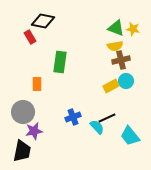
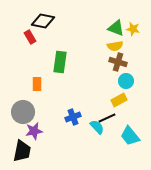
brown cross: moved 3 px left, 2 px down; rotated 30 degrees clockwise
yellow rectangle: moved 8 px right, 14 px down
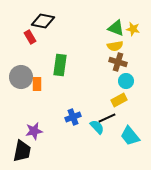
green rectangle: moved 3 px down
gray circle: moved 2 px left, 35 px up
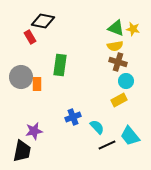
black line: moved 27 px down
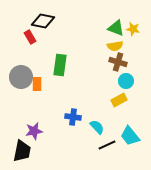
blue cross: rotated 28 degrees clockwise
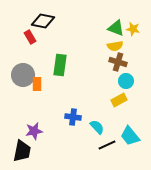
gray circle: moved 2 px right, 2 px up
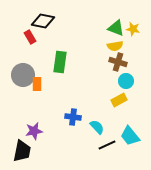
green rectangle: moved 3 px up
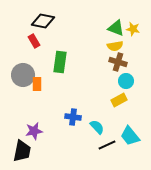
red rectangle: moved 4 px right, 4 px down
